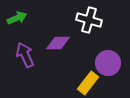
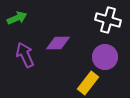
white cross: moved 19 px right
purple circle: moved 3 px left, 6 px up
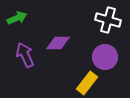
yellow rectangle: moved 1 px left
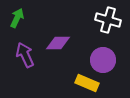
green arrow: rotated 42 degrees counterclockwise
purple circle: moved 2 px left, 3 px down
yellow rectangle: rotated 75 degrees clockwise
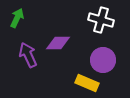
white cross: moved 7 px left
purple arrow: moved 3 px right
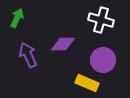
purple diamond: moved 5 px right, 1 px down
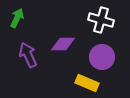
purple circle: moved 1 px left, 3 px up
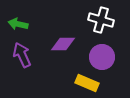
green arrow: moved 1 px right, 6 px down; rotated 102 degrees counterclockwise
purple arrow: moved 6 px left
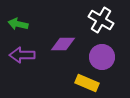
white cross: rotated 15 degrees clockwise
purple arrow: rotated 65 degrees counterclockwise
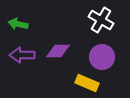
purple diamond: moved 5 px left, 7 px down
